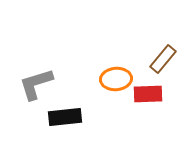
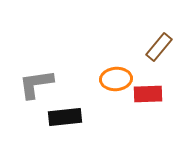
brown rectangle: moved 4 px left, 12 px up
gray L-shape: rotated 9 degrees clockwise
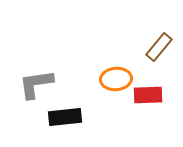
red rectangle: moved 1 px down
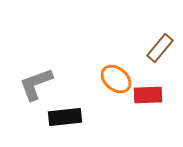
brown rectangle: moved 1 px right, 1 px down
orange ellipse: rotated 44 degrees clockwise
gray L-shape: rotated 12 degrees counterclockwise
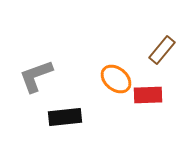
brown rectangle: moved 2 px right, 2 px down
gray L-shape: moved 8 px up
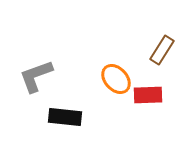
brown rectangle: rotated 8 degrees counterclockwise
orange ellipse: rotated 8 degrees clockwise
black rectangle: rotated 12 degrees clockwise
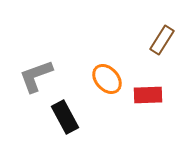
brown rectangle: moved 10 px up
orange ellipse: moved 9 px left
black rectangle: rotated 56 degrees clockwise
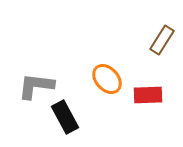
gray L-shape: moved 10 px down; rotated 27 degrees clockwise
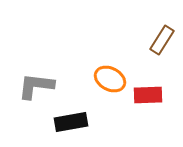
orange ellipse: moved 3 px right; rotated 20 degrees counterclockwise
black rectangle: moved 6 px right, 5 px down; rotated 72 degrees counterclockwise
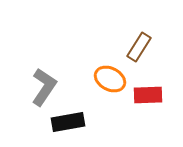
brown rectangle: moved 23 px left, 7 px down
gray L-shape: moved 8 px right, 1 px down; rotated 117 degrees clockwise
black rectangle: moved 3 px left
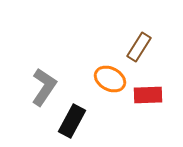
black rectangle: moved 4 px right, 1 px up; rotated 52 degrees counterclockwise
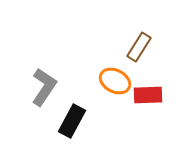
orange ellipse: moved 5 px right, 2 px down
